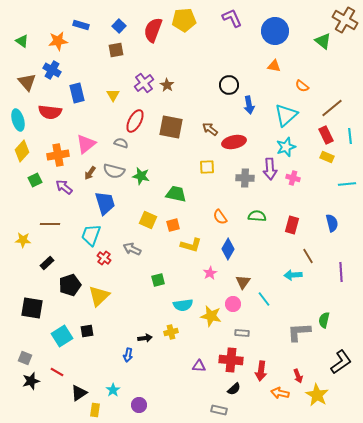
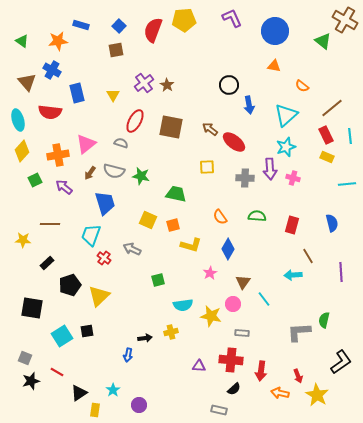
red ellipse at (234, 142): rotated 50 degrees clockwise
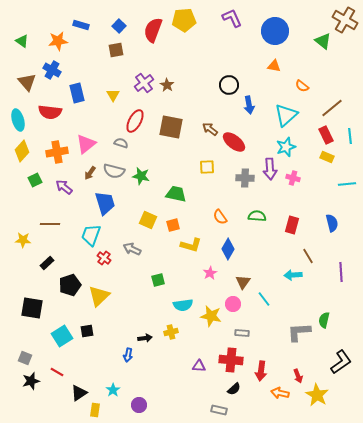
orange cross at (58, 155): moved 1 px left, 3 px up
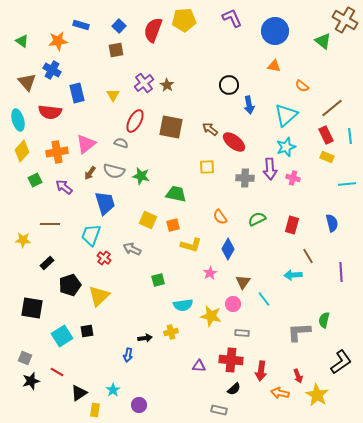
green semicircle at (257, 216): moved 3 px down; rotated 30 degrees counterclockwise
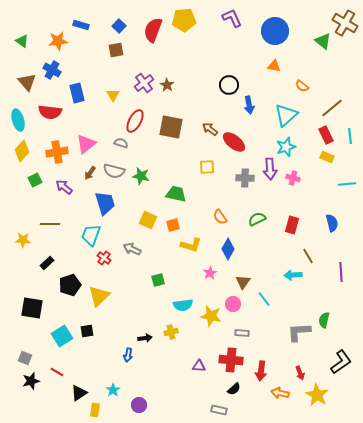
brown cross at (345, 20): moved 3 px down
red arrow at (298, 376): moved 2 px right, 3 px up
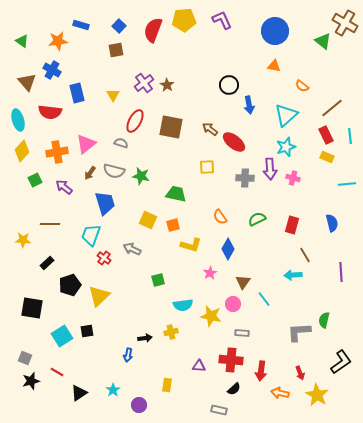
purple L-shape at (232, 18): moved 10 px left, 2 px down
brown line at (308, 256): moved 3 px left, 1 px up
yellow rectangle at (95, 410): moved 72 px right, 25 px up
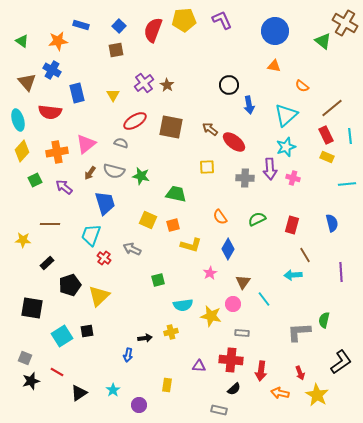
red ellipse at (135, 121): rotated 30 degrees clockwise
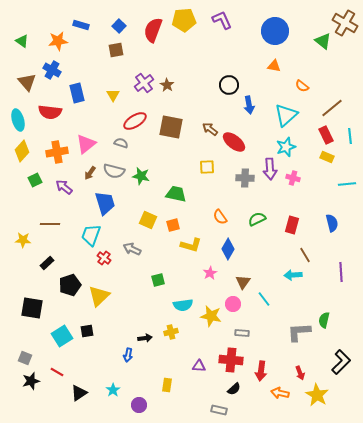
black L-shape at (341, 362): rotated 10 degrees counterclockwise
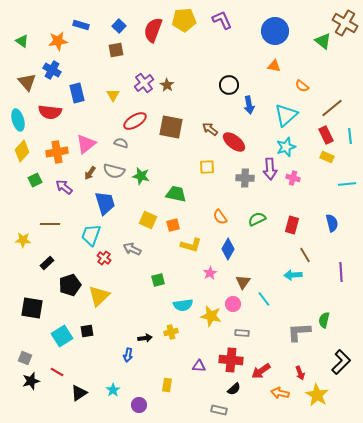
red arrow at (261, 371): rotated 48 degrees clockwise
